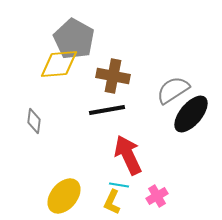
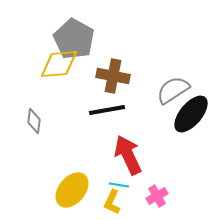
yellow ellipse: moved 8 px right, 6 px up
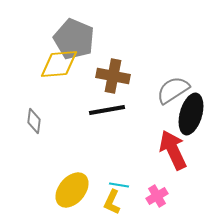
gray pentagon: rotated 6 degrees counterclockwise
black ellipse: rotated 24 degrees counterclockwise
red arrow: moved 45 px right, 5 px up
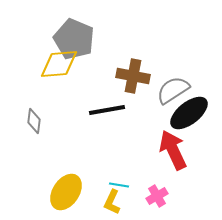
brown cross: moved 20 px right
black ellipse: moved 2 px left, 1 px up; rotated 36 degrees clockwise
yellow ellipse: moved 6 px left, 2 px down; rotated 6 degrees counterclockwise
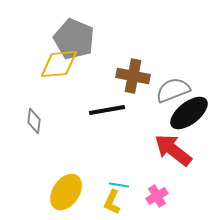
gray semicircle: rotated 12 degrees clockwise
red arrow: rotated 27 degrees counterclockwise
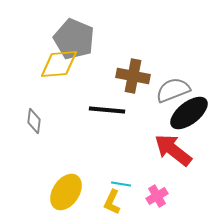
black line: rotated 15 degrees clockwise
cyan line: moved 2 px right, 1 px up
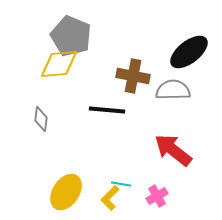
gray pentagon: moved 3 px left, 3 px up
gray semicircle: rotated 20 degrees clockwise
black ellipse: moved 61 px up
gray diamond: moved 7 px right, 2 px up
yellow L-shape: moved 2 px left, 4 px up; rotated 20 degrees clockwise
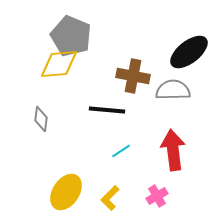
red arrow: rotated 45 degrees clockwise
cyan line: moved 33 px up; rotated 42 degrees counterclockwise
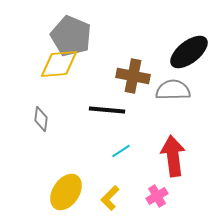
red arrow: moved 6 px down
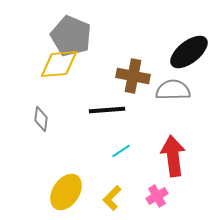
black line: rotated 9 degrees counterclockwise
yellow L-shape: moved 2 px right
